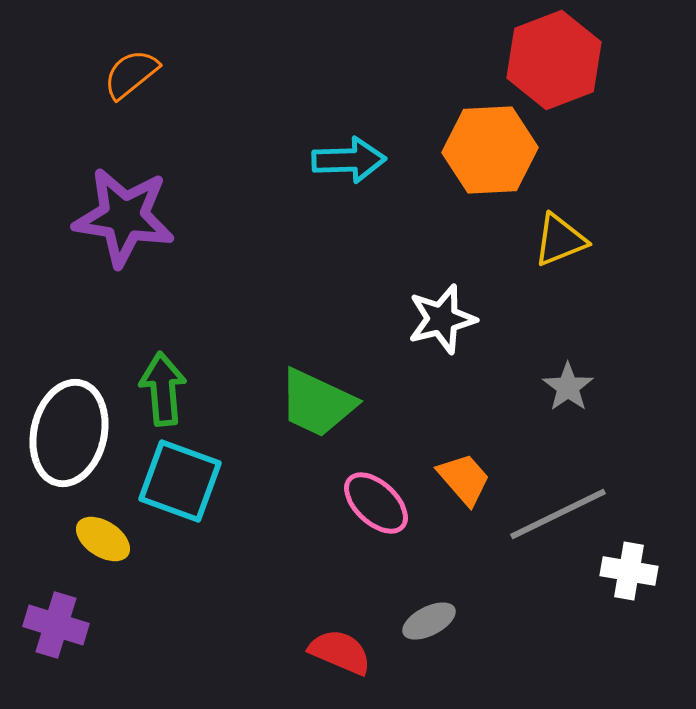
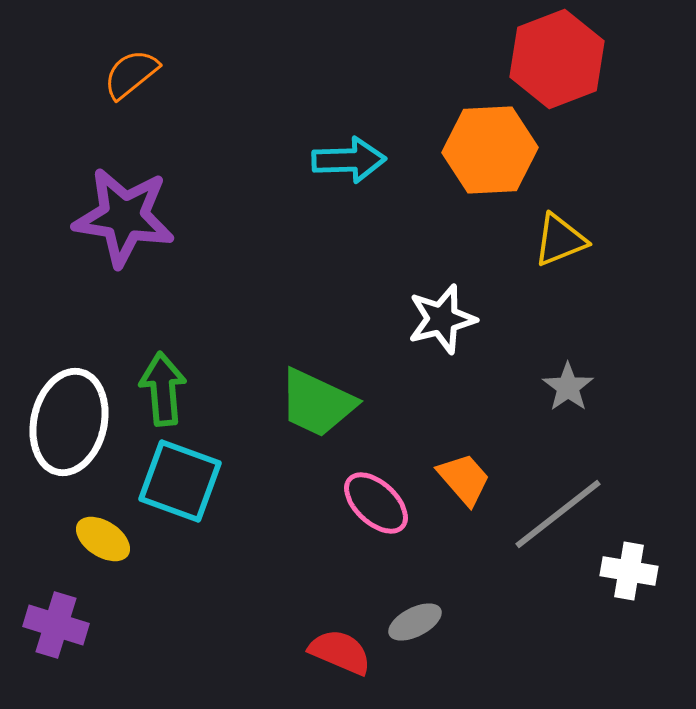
red hexagon: moved 3 px right, 1 px up
white ellipse: moved 11 px up
gray line: rotated 12 degrees counterclockwise
gray ellipse: moved 14 px left, 1 px down
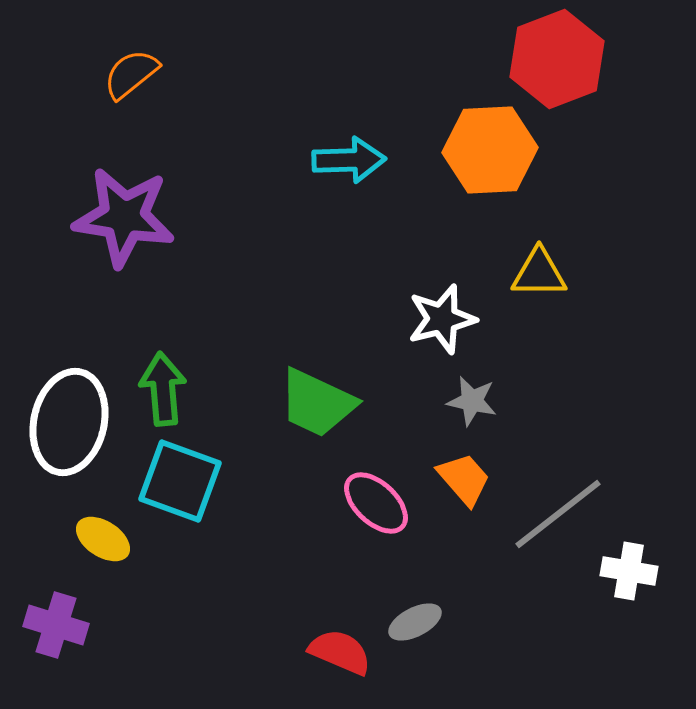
yellow triangle: moved 21 px left, 33 px down; rotated 22 degrees clockwise
gray star: moved 96 px left, 14 px down; rotated 24 degrees counterclockwise
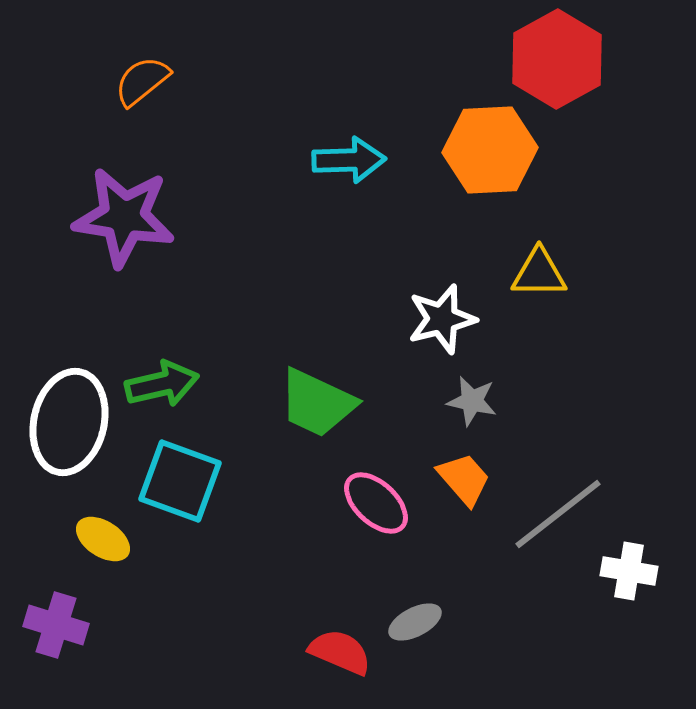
red hexagon: rotated 8 degrees counterclockwise
orange semicircle: moved 11 px right, 7 px down
green arrow: moved 1 px left, 5 px up; rotated 82 degrees clockwise
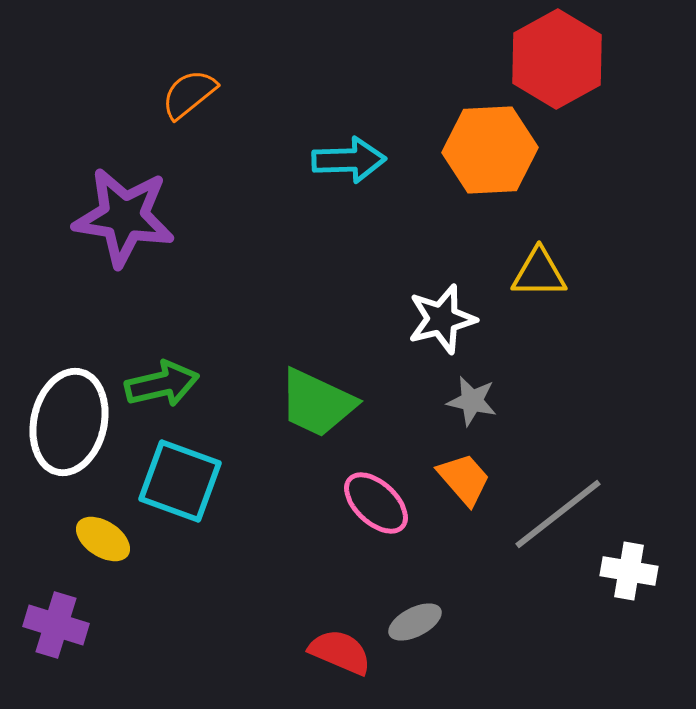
orange semicircle: moved 47 px right, 13 px down
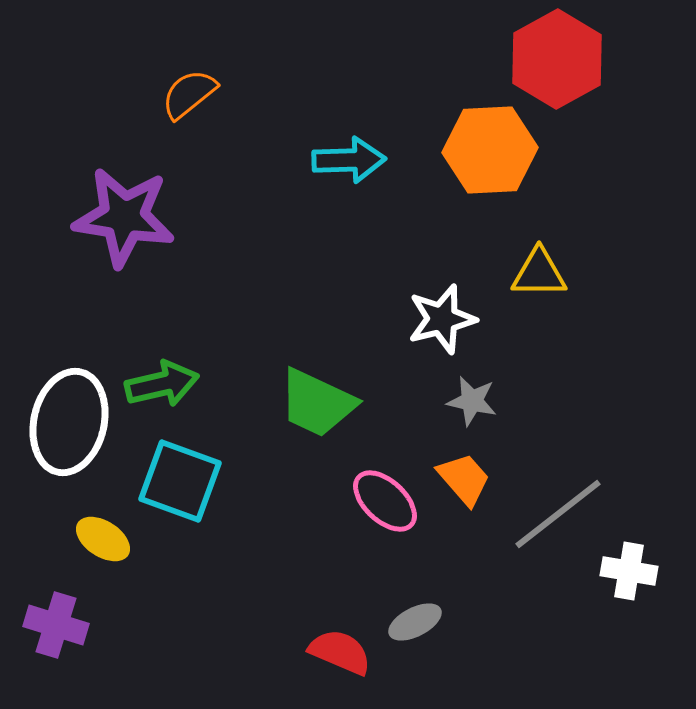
pink ellipse: moved 9 px right, 2 px up
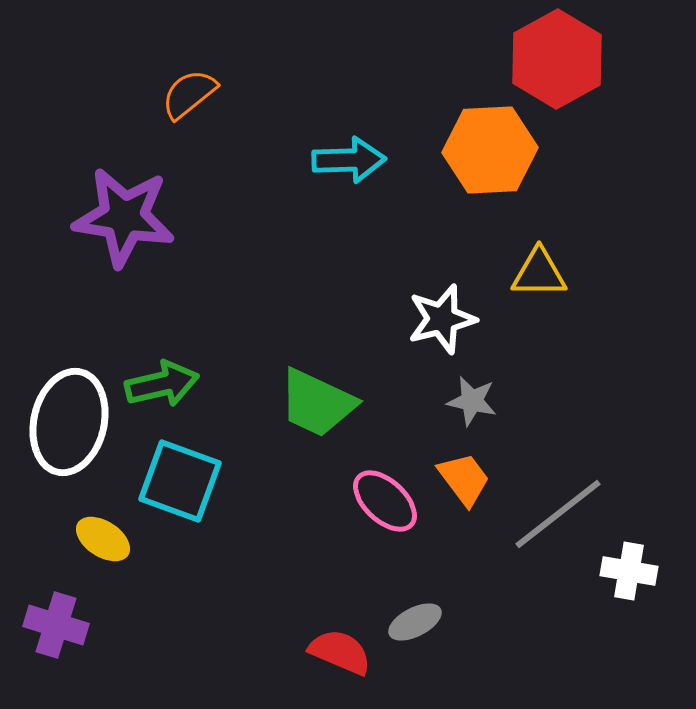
orange trapezoid: rotated 4 degrees clockwise
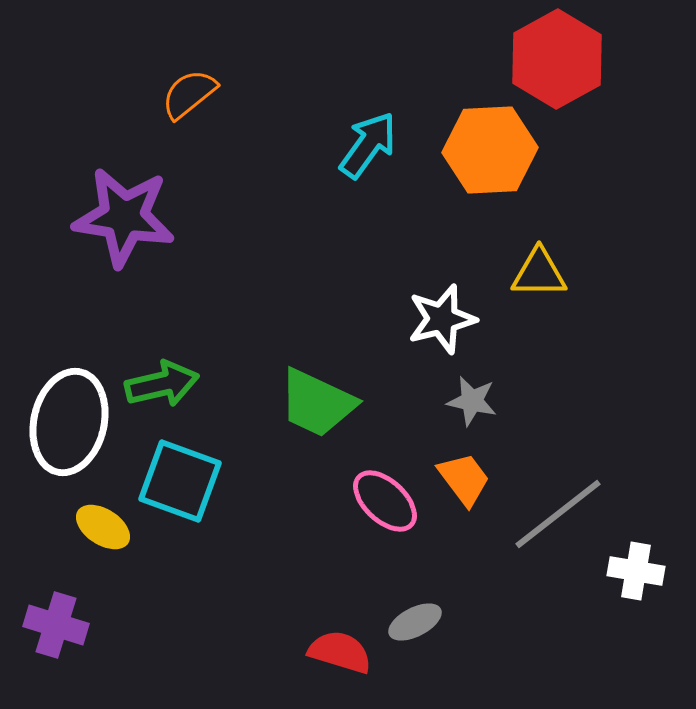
cyan arrow: moved 19 px right, 15 px up; rotated 52 degrees counterclockwise
yellow ellipse: moved 12 px up
white cross: moved 7 px right
red semicircle: rotated 6 degrees counterclockwise
